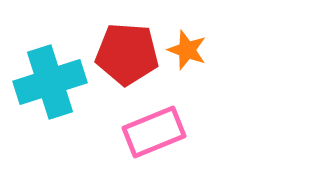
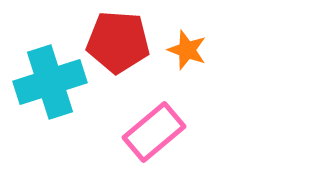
red pentagon: moved 9 px left, 12 px up
pink rectangle: rotated 18 degrees counterclockwise
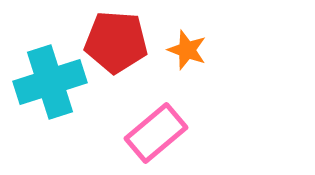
red pentagon: moved 2 px left
pink rectangle: moved 2 px right, 1 px down
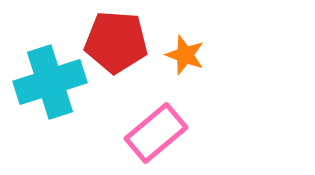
orange star: moved 2 px left, 5 px down
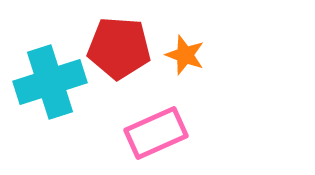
red pentagon: moved 3 px right, 6 px down
pink rectangle: rotated 16 degrees clockwise
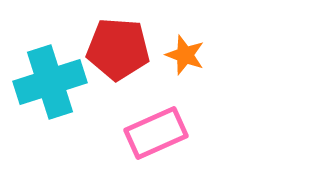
red pentagon: moved 1 px left, 1 px down
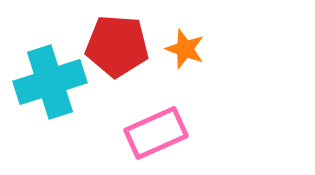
red pentagon: moved 1 px left, 3 px up
orange star: moved 6 px up
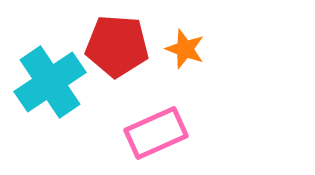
cyan cross: rotated 16 degrees counterclockwise
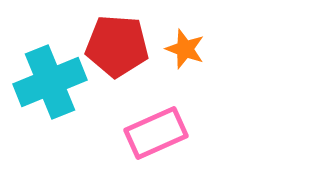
cyan cross: rotated 12 degrees clockwise
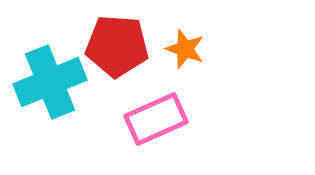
pink rectangle: moved 14 px up
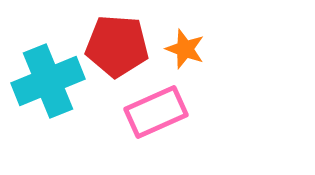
cyan cross: moved 2 px left, 1 px up
pink rectangle: moved 7 px up
